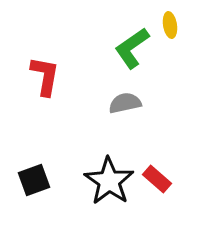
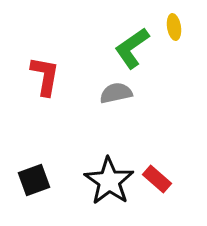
yellow ellipse: moved 4 px right, 2 px down
gray semicircle: moved 9 px left, 10 px up
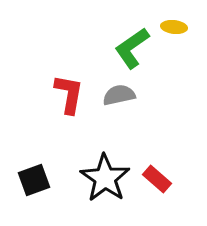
yellow ellipse: rotated 75 degrees counterclockwise
red L-shape: moved 24 px right, 18 px down
gray semicircle: moved 3 px right, 2 px down
black star: moved 4 px left, 3 px up
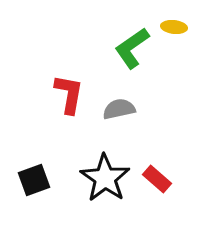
gray semicircle: moved 14 px down
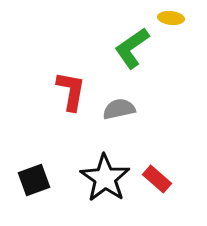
yellow ellipse: moved 3 px left, 9 px up
red L-shape: moved 2 px right, 3 px up
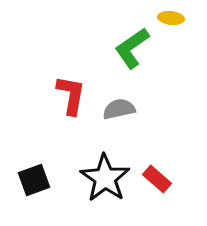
red L-shape: moved 4 px down
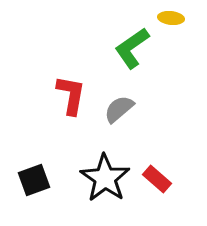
gray semicircle: rotated 28 degrees counterclockwise
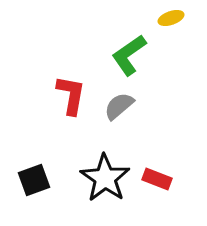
yellow ellipse: rotated 25 degrees counterclockwise
green L-shape: moved 3 px left, 7 px down
gray semicircle: moved 3 px up
red rectangle: rotated 20 degrees counterclockwise
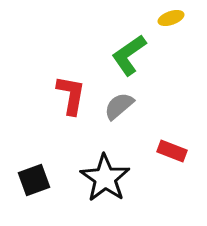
red rectangle: moved 15 px right, 28 px up
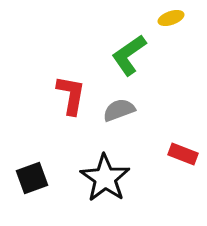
gray semicircle: moved 4 px down; rotated 20 degrees clockwise
red rectangle: moved 11 px right, 3 px down
black square: moved 2 px left, 2 px up
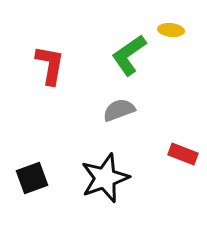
yellow ellipse: moved 12 px down; rotated 25 degrees clockwise
red L-shape: moved 21 px left, 30 px up
black star: rotated 18 degrees clockwise
